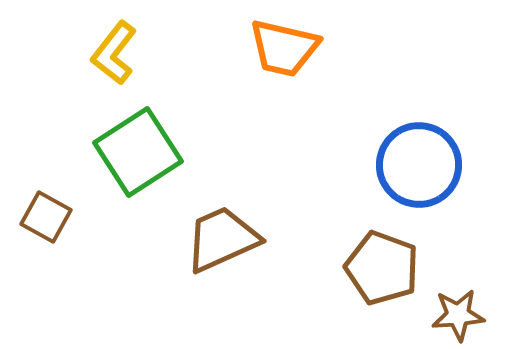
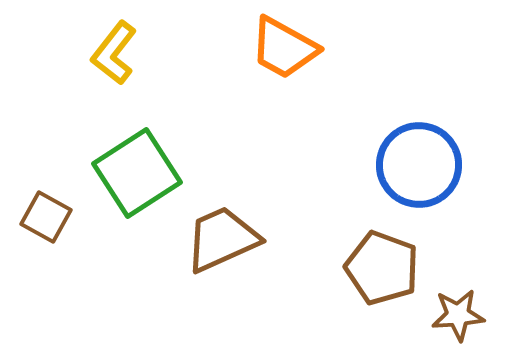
orange trapezoid: rotated 16 degrees clockwise
green square: moved 1 px left, 21 px down
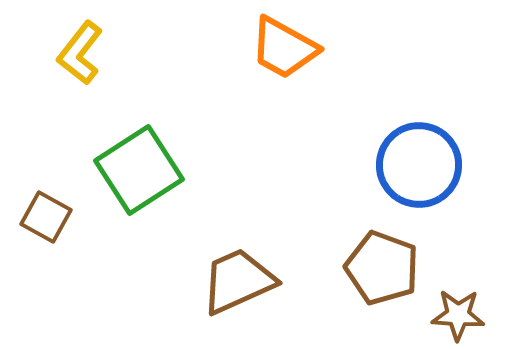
yellow L-shape: moved 34 px left
green square: moved 2 px right, 3 px up
brown trapezoid: moved 16 px right, 42 px down
brown star: rotated 8 degrees clockwise
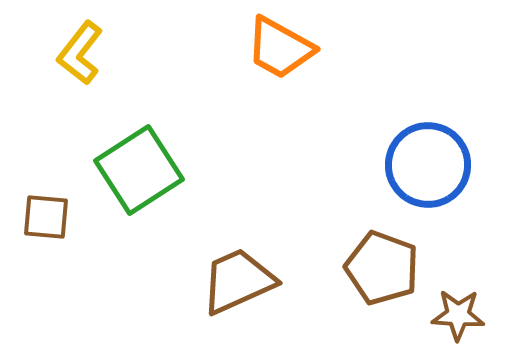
orange trapezoid: moved 4 px left
blue circle: moved 9 px right
brown square: rotated 24 degrees counterclockwise
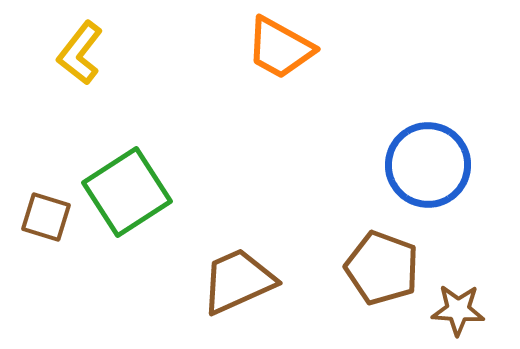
green square: moved 12 px left, 22 px down
brown square: rotated 12 degrees clockwise
brown star: moved 5 px up
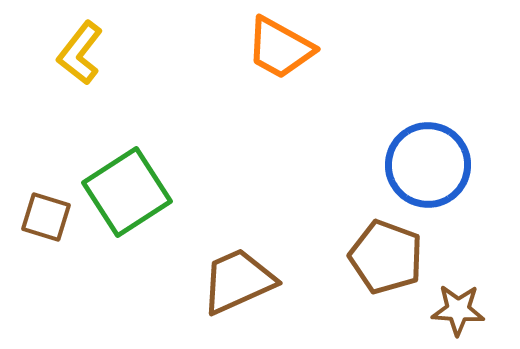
brown pentagon: moved 4 px right, 11 px up
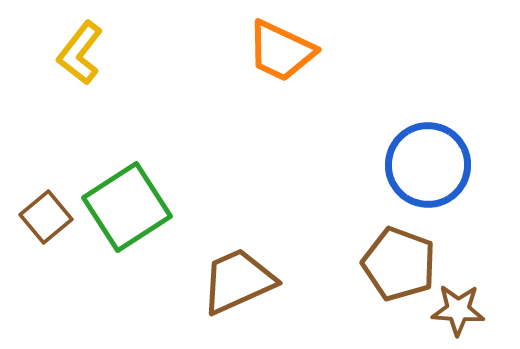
orange trapezoid: moved 1 px right, 3 px down; rotated 4 degrees counterclockwise
green square: moved 15 px down
brown square: rotated 33 degrees clockwise
brown pentagon: moved 13 px right, 7 px down
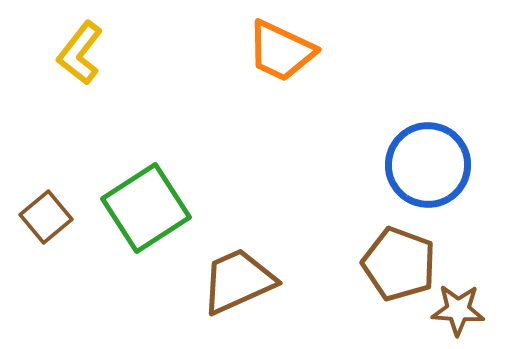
green square: moved 19 px right, 1 px down
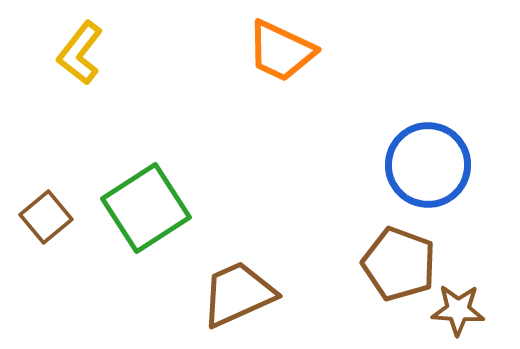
brown trapezoid: moved 13 px down
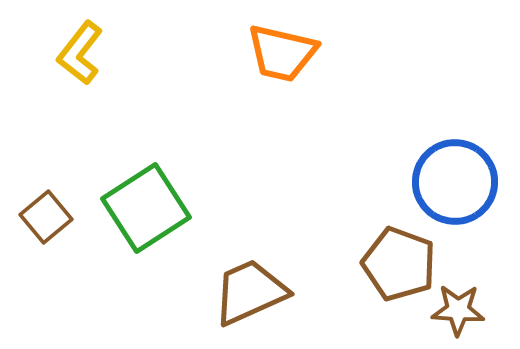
orange trapezoid: moved 1 px right, 2 px down; rotated 12 degrees counterclockwise
blue circle: moved 27 px right, 17 px down
brown trapezoid: moved 12 px right, 2 px up
